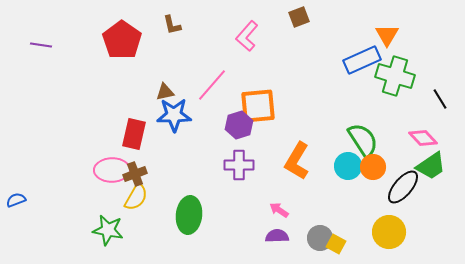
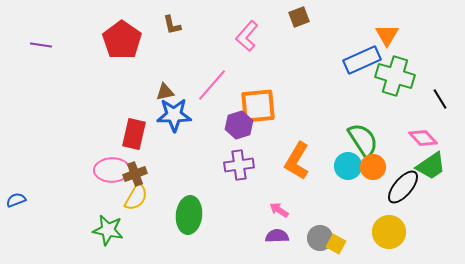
purple cross: rotated 8 degrees counterclockwise
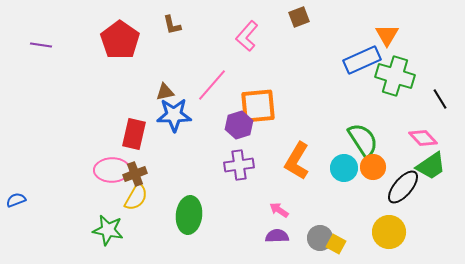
red pentagon: moved 2 px left
cyan circle: moved 4 px left, 2 px down
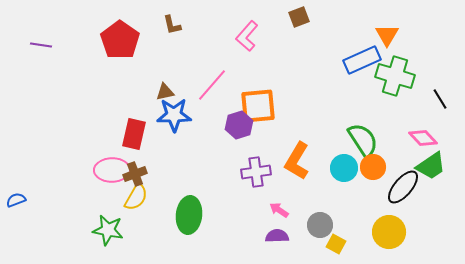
purple cross: moved 17 px right, 7 px down
gray circle: moved 13 px up
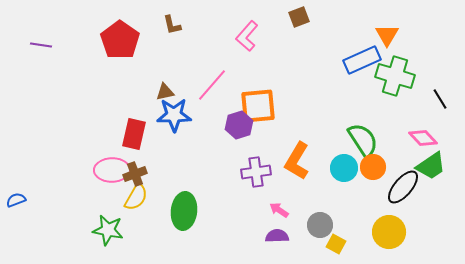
green ellipse: moved 5 px left, 4 px up
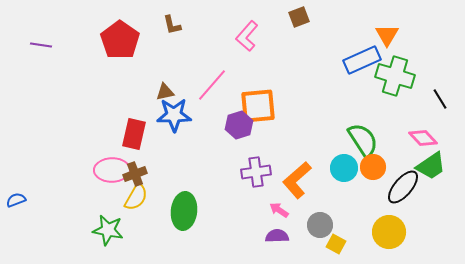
orange L-shape: moved 19 px down; rotated 18 degrees clockwise
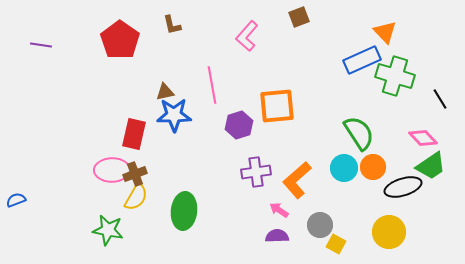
orange triangle: moved 2 px left, 3 px up; rotated 15 degrees counterclockwise
pink line: rotated 51 degrees counterclockwise
orange square: moved 19 px right
green semicircle: moved 4 px left, 7 px up
black ellipse: rotated 33 degrees clockwise
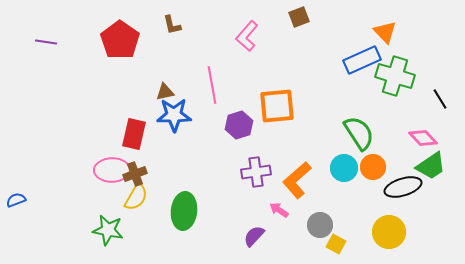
purple line: moved 5 px right, 3 px up
purple semicircle: moved 23 px left; rotated 45 degrees counterclockwise
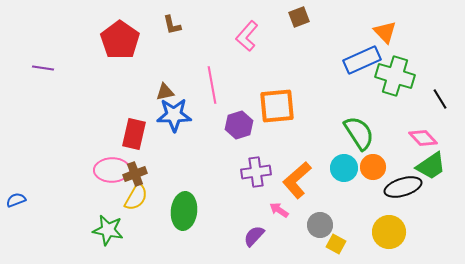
purple line: moved 3 px left, 26 px down
